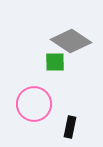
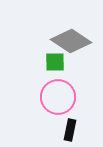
pink circle: moved 24 px right, 7 px up
black rectangle: moved 3 px down
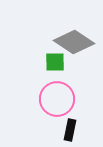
gray diamond: moved 3 px right, 1 px down
pink circle: moved 1 px left, 2 px down
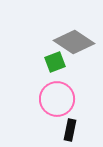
green square: rotated 20 degrees counterclockwise
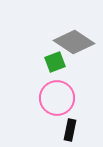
pink circle: moved 1 px up
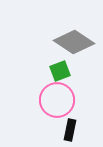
green square: moved 5 px right, 9 px down
pink circle: moved 2 px down
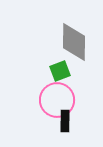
gray diamond: rotated 57 degrees clockwise
black rectangle: moved 5 px left, 9 px up; rotated 10 degrees counterclockwise
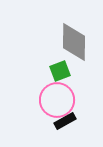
black rectangle: rotated 60 degrees clockwise
